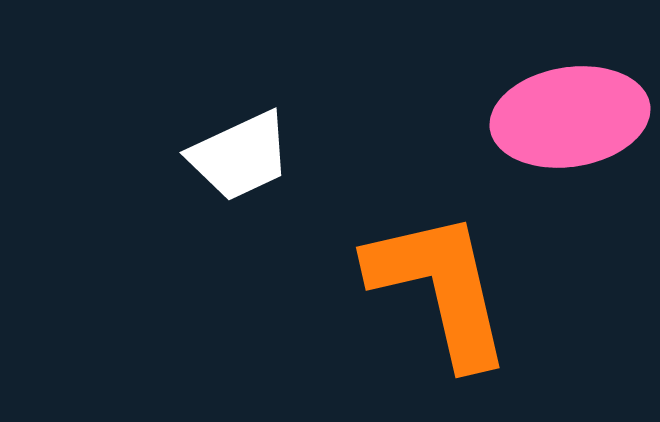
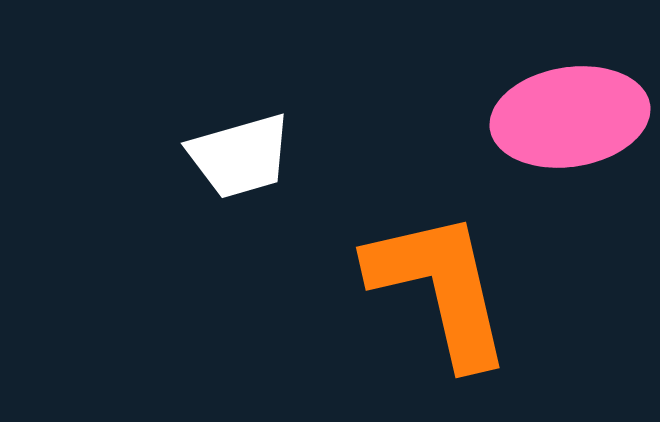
white trapezoid: rotated 9 degrees clockwise
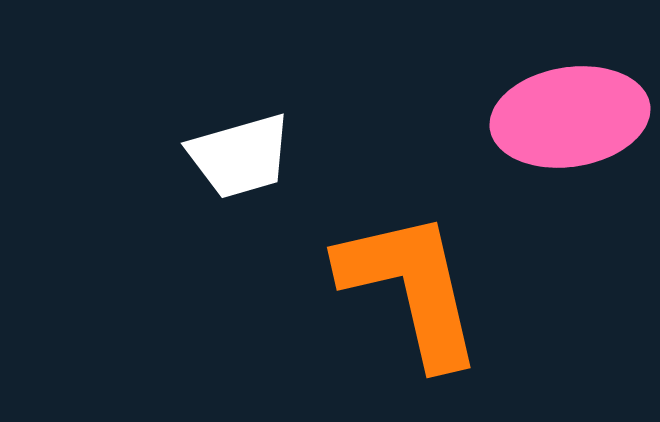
orange L-shape: moved 29 px left
